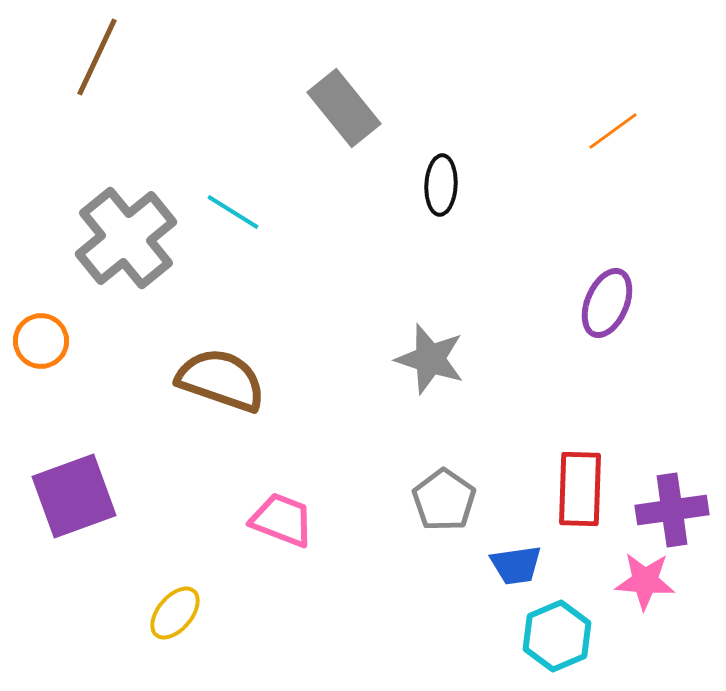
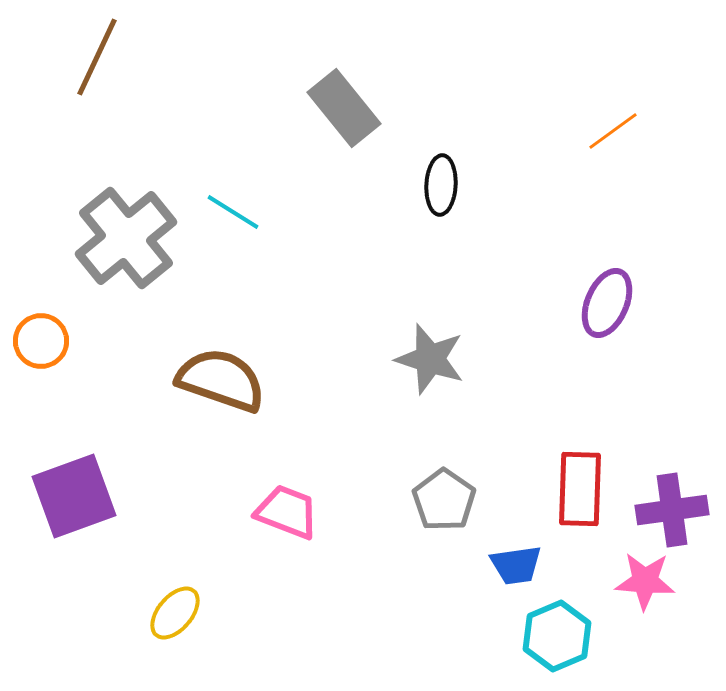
pink trapezoid: moved 5 px right, 8 px up
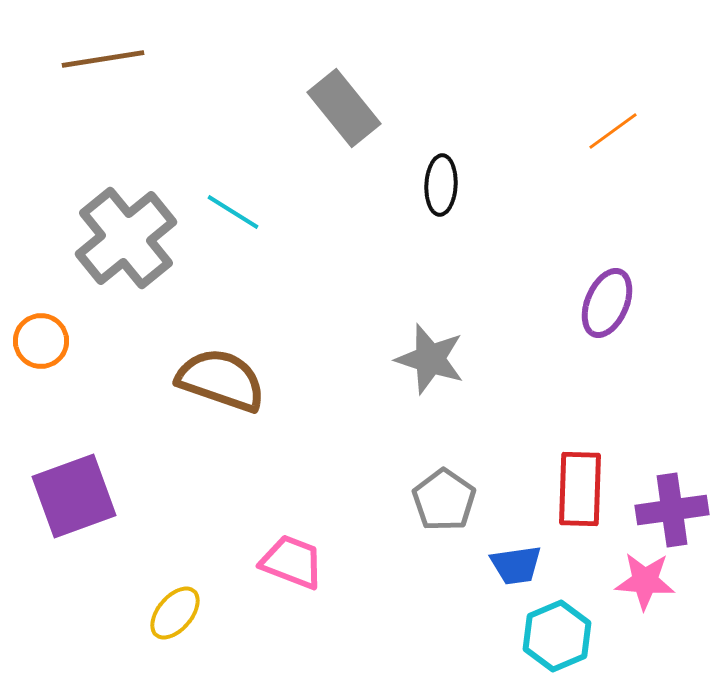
brown line: moved 6 px right, 2 px down; rotated 56 degrees clockwise
pink trapezoid: moved 5 px right, 50 px down
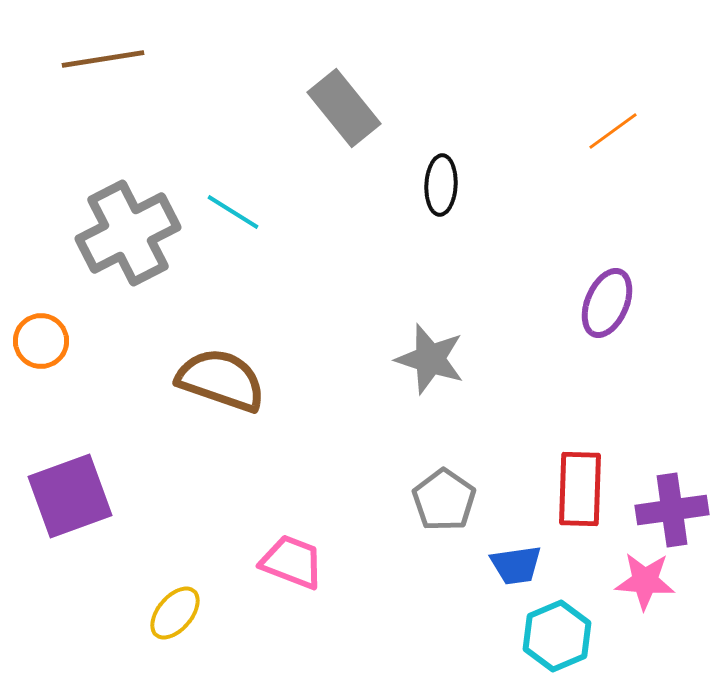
gray cross: moved 2 px right, 5 px up; rotated 12 degrees clockwise
purple square: moved 4 px left
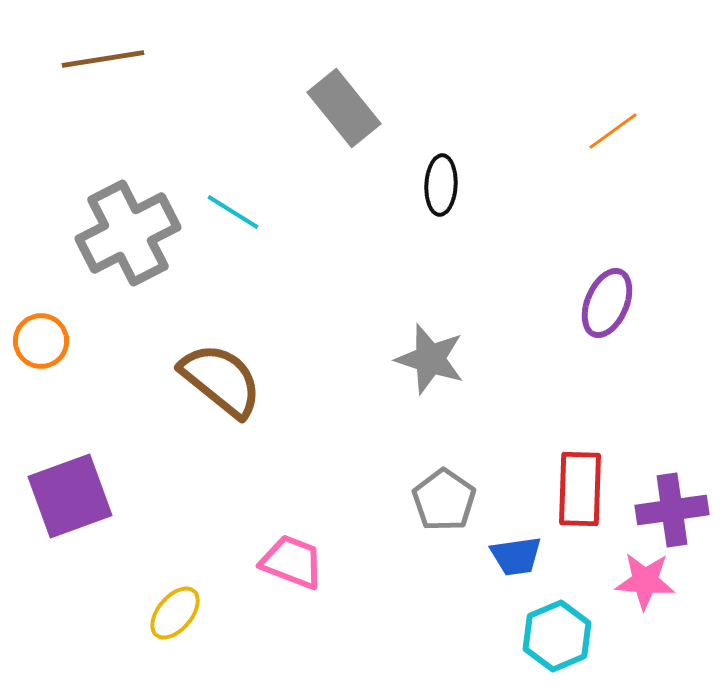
brown semicircle: rotated 20 degrees clockwise
blue trapezoid: moved 9 px up
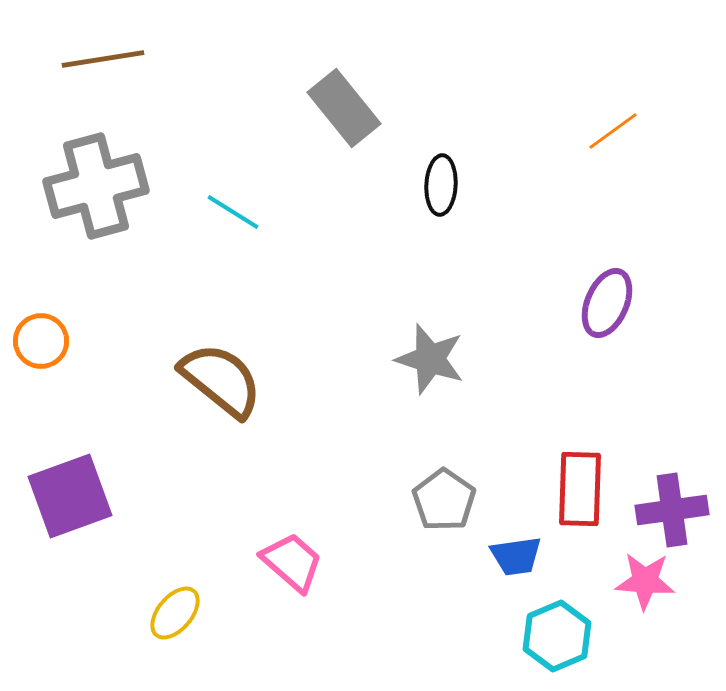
gray cross: moved 32 px left, 47 px up; rotated 12 degrees clockwise
pink trapezoid: rotated 20 degrees clockwise
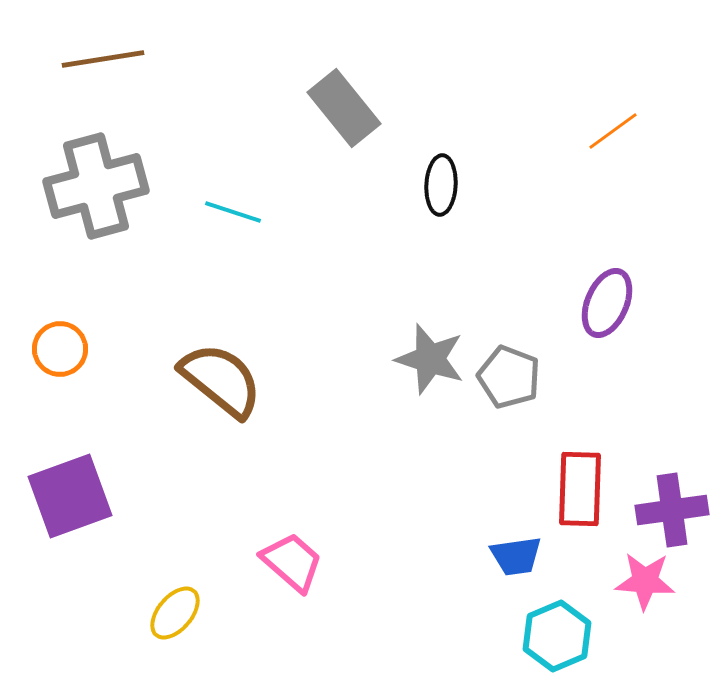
cyan line: rotated 14 degrees counterclockwise
orange circle: moved 19 px right, 8 px down
gray pentagon: moved 65 px right, 123 px up; rotated 14 degrees counterclockwise
